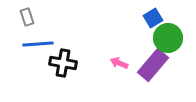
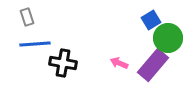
blue square: moved 2 px left, 2 px down
blue line: moved 3 px left
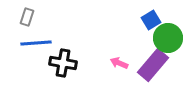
gray rectangle: rotated 36 degrees clockwise
blue line: moved 1 px right, 1 px up
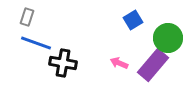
blue square: moved 18 px left
blue line: rotated 24 degrees clockwise
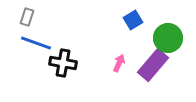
pink arrow: rotated 90 degrees clockwise
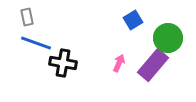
gray rectangle: rotated 30 degrees counterclockwise
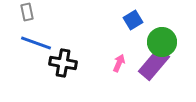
gray rectangle: moved 5 px up
green circle: moved 6 px left, 4 px down
purple rectangle: moved 1 px right, 1 px up
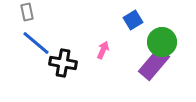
blue line: rotated 20 degrees clockwise
pink arrow: moved 16 px left, 13 px up
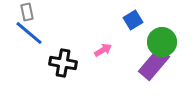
blue line: moved 7 px left, 10 px up
pink arrow: rotated 36 degrees clockwise
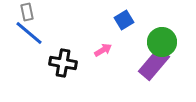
blue square: moved 9 px left
